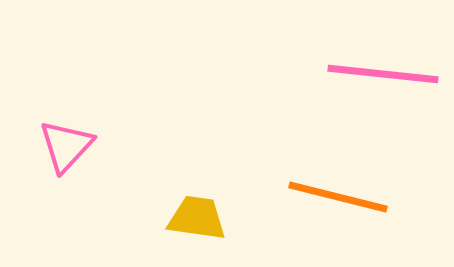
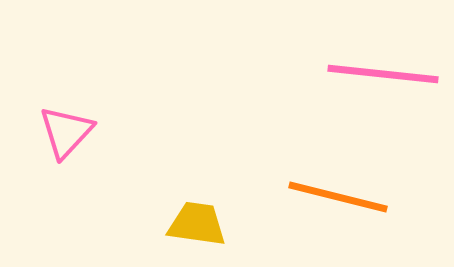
pink triangle: moved 14 px up
yellow trapezoid: moved 6 px down
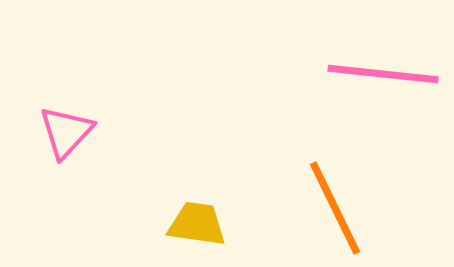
orange line: moved 3 px left, 11 px down; rotated 50 degrees clockwise
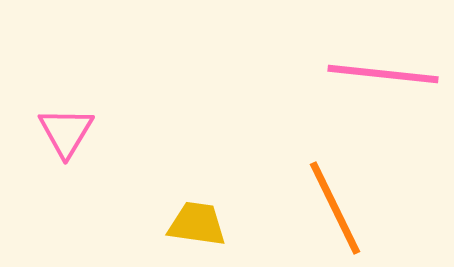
pink triangle: rotated 12 degrees counterclockwise
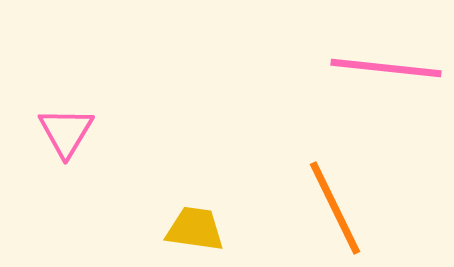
pink line: moved 3 px right, 6 px up
yellow trapezoid: moved 2 px left, 5 px down
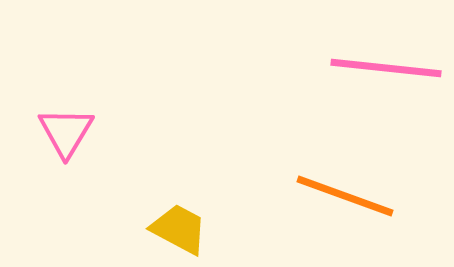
orange line: moved 10 px right, 12 px up; rotated 44 degrees counterclockwise
yellow trapezoid: moved 16 px left; rotated 20 degrees clockwise
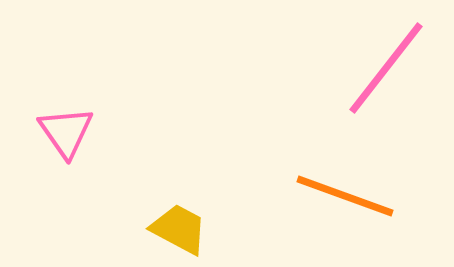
pink line: rotated 58 degrees counterclockwise
pink triangle: rotated 6 degrees counterclockwise
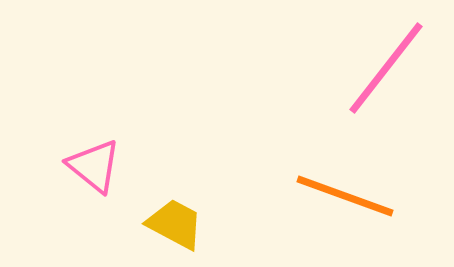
pink triangle: moved 28 px right, 34 px down; rotated 16 degrees counterclockwise
yellow trapezoid: moved 4 px left, 5 px up
